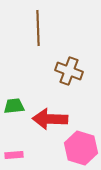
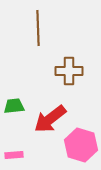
brown cross: rotated 20 degrees counterclockwise
red arrow: rotated 40 degrees counterclockwise
pink hexagon: moved 3 px up
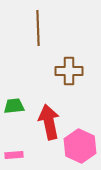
red arrow: moved 1 px left, 3 px down; rotated 116 degrees clockwise
pink hexagon: moved 1 px left, 1 px down; rotated 8 degrees clockwise
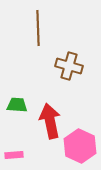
brown cross: moved 5 px up; rotated 16 degrees clockwise
green trapezoid: moved 3 px right, 1 px up; rotated 10 degrees clockwise
red arrow: moved 1 px right, 1 px up
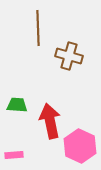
brown cross: moved 10 px up
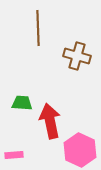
brown cross: moved 8 px right
green trapezoid: moved 5 px right, 2 px up
pink hexagon: moved 4 px down
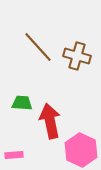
brown line: moved 19 px down; rotated 40 degrees counterclockwise
pink hexagon: moved 1 px right
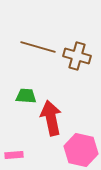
brown line: rotated 32 degrees counterclockwise
green trapezoid: moved 4 px right, 7 px up
red arrow: moved 1 px right, 3 px up
pink hexagon: rotated 12 degrees counterclockwise
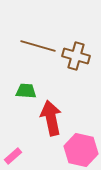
brown line: moved 1 px up
brown cross: moved 1 px left
green trapezoid: moved 5 px up
pink rectangle: moved 1 px left, 1 px down; rotated 36 degrees counterclockwise
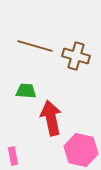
brown line: moved 3 px left
pink rectangle: rotated 60 degrees counterclockwise
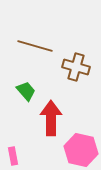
brown cross: moved 11 px down
green trapezoid: rotated 45 degrees clockwise
red arrow: rotated 12 degrees clockwise
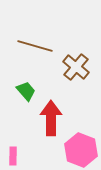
brown cross: rotated 24 degrees clockwise
pink hexagon: rotated 8 degrees clockwise
pink rectangle: rotated 12 degrees clockwise
